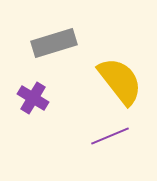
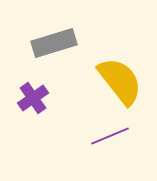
purple cross: rotated 24 degrees clockwise
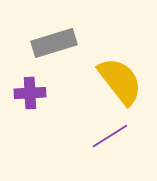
purple cross: moved 3 px left, 5 px up; rotated 32 degrees clockwise
purple line: rotated 9 degrees counterclockwise
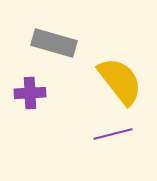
gray rectangle: rotated 33 degrees clockwise
purple line: moved 3 px right, 2 px up; rotated 18 degrees clockwise
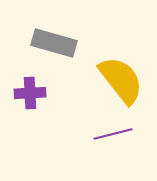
yellow semicircle: moved 1 px right, 1 px up
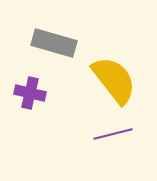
yellow semicircle: moved 7 px left
purple cross: rotated 16 degrees clockwise
